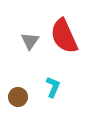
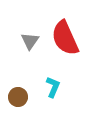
red semicircle: moved 1 px right, 2 px down
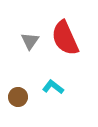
cyan L-shape: rotated 75 degrees counterclockwise
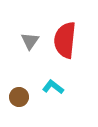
red semicircle: moved 2 px down; rotated 30 degrees clockwise
brown circle: moved 1 px right
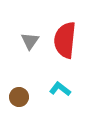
cyan L-shape: moved 7 px right, 2 px down
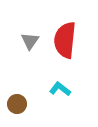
brown circle: moved 2 px left, 7 px down
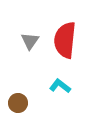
cyan L-shape: moved 3 px up
brown circle: moved 1 px right, 1 px up
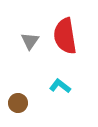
red semicircle: moved 4 px up; rotated 15 degrees counterclockwise
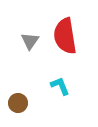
cyan L-shape: rotated 30 degrees clockwise
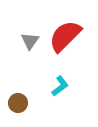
red semicircle: rotated 54 degrees clockwise
cyan L-shape: rotated 75 degrees clockwise
